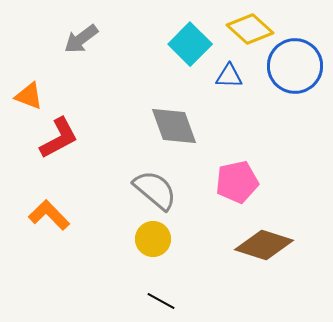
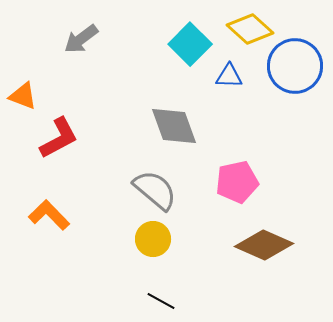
orange triangle: moved 6 px left
brown diamond: rotated 6 degrees clockwise
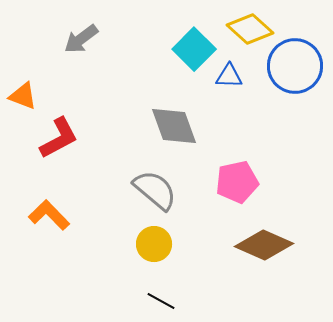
cyan square: moved 4 px right, 5 px down
yellow circle: moved 1 px right, 5 px down
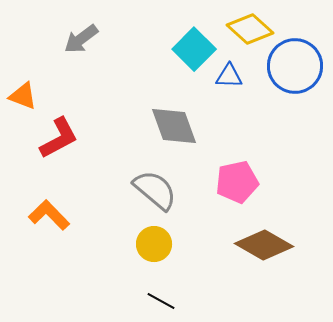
brown diamond: rotated 6 degrees clockwise
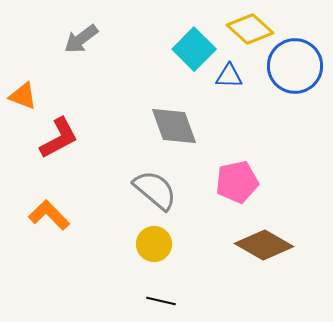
black line: rotated 16 degrees counterclockwise
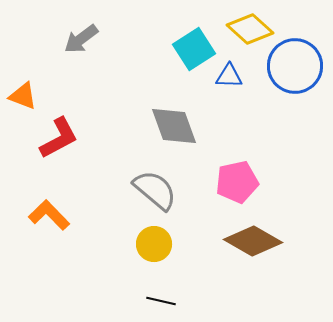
cyan square: rotated 12 degrees clockwise
brown diamond: moved 11 px left, 4 px up
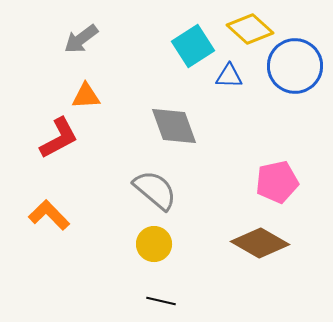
cyan square: moved 1 px left, 3 px up
orange triangle: moved 63 px right; rotated 24 degrees counterclockwise
pink pentagon: moved 40 px right
brown diamond: moved 7 px right, 2 px down
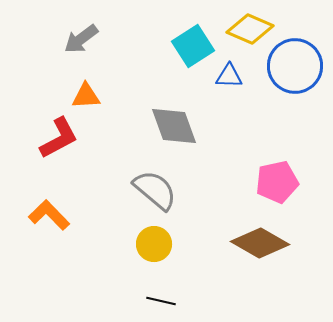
yellow diamond: rotated 18 degrees counterclockwise
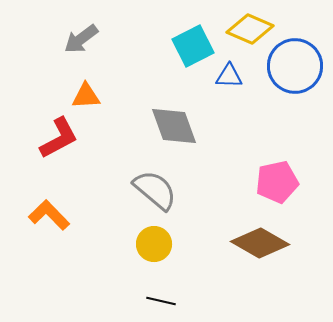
cyan square: rotated 6 degrees clockwise
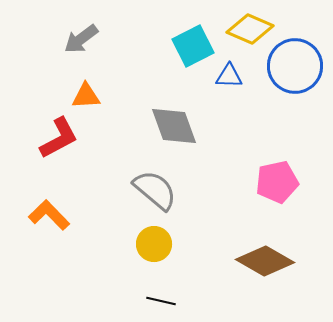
brown diamond: moved 5 px right, 18 px down
